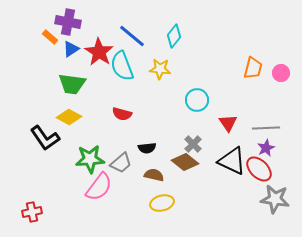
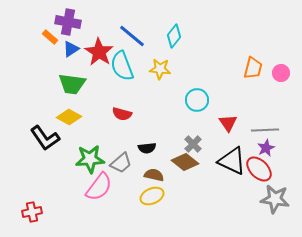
gray line: moved 1 px left, 2 px down
yellow ellipse: moved 10 px left, 7 px up; rotated 10 degrees counterclockwise
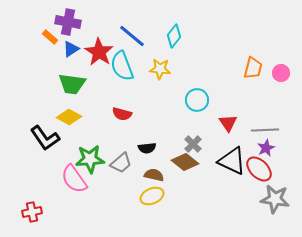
pink semicircle: moved 25 px left, 8 px up; rotated 108 degrees clockwise
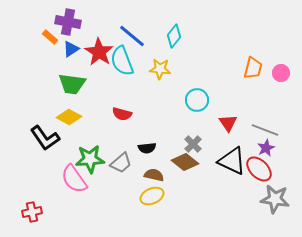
cyan semicircle: moved 5 px up
gray line: rotated 24 degrees clockwise
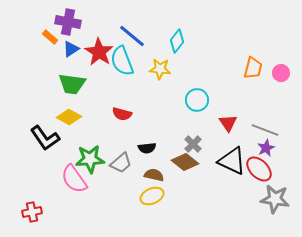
cyan diamond: moved 3 px right, 5 px down
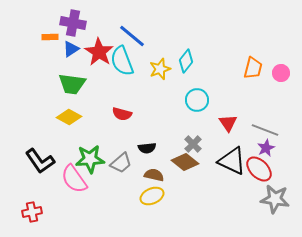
purple cross: moved 5 px right, 1 px down
orange rectangle: rotated 42 degrees counterclockwise
cyan diamond: moved 9 px right, 20 px down
yellow star: rotated 25 degrees counterclockwise
black L-shape: moved 5 px left, 23 px down
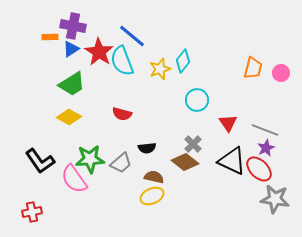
purple cross: moved 3 px down
cyan diamond: moved 3 px left
green trapezoid: rotated 40 degrees counterclockwise
brown semicircle: moved 2 px down
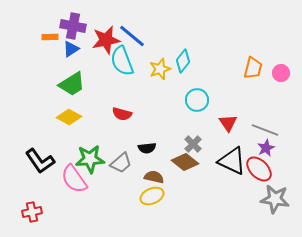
red star: moved 7 px right, 12 px up; rotated 28 degrees clockwise
